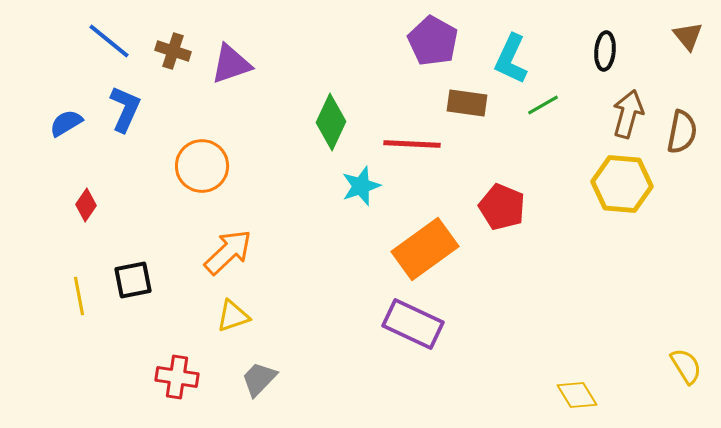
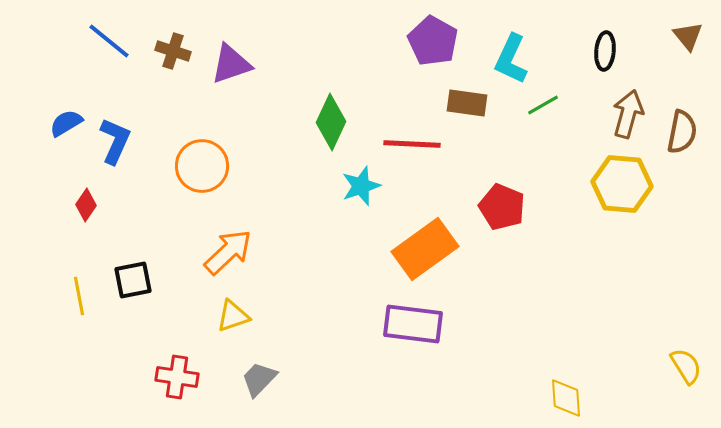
blue L-shape: moved 10 px left, 32 px down
purple rectangle: rotated 18 degrees counterclockwise
yellow diamond: moved 11 px left, 3 px down; rotated 27 degrees clockwise
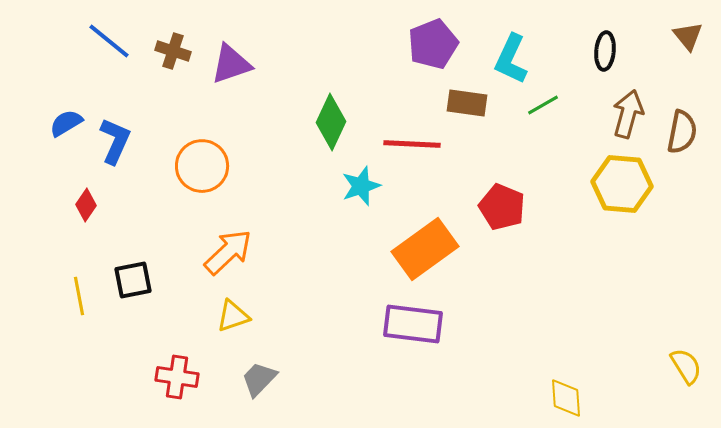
purple pentagon: moved 3 px down; rotated 21 degrees clockwise
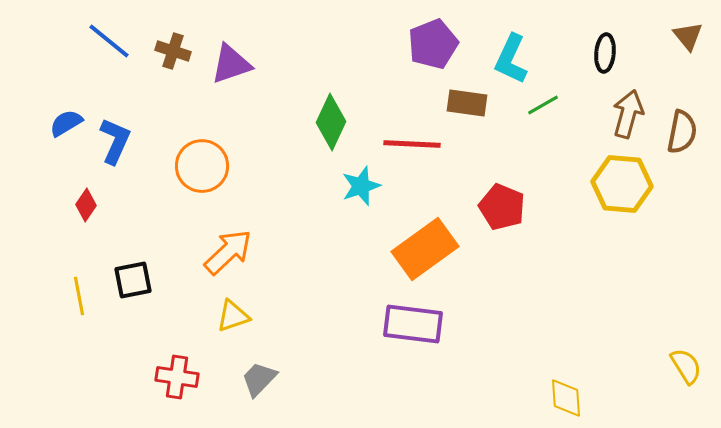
black ellipse: moved 2 px down
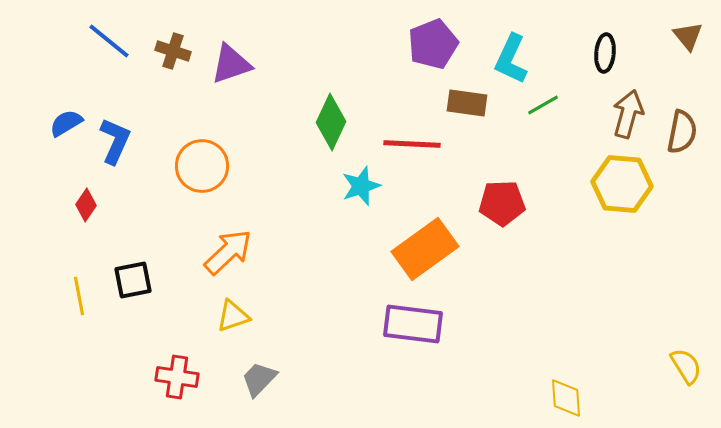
red pentagon: moved 4 px up; rotated 24 degrees counterclockwise
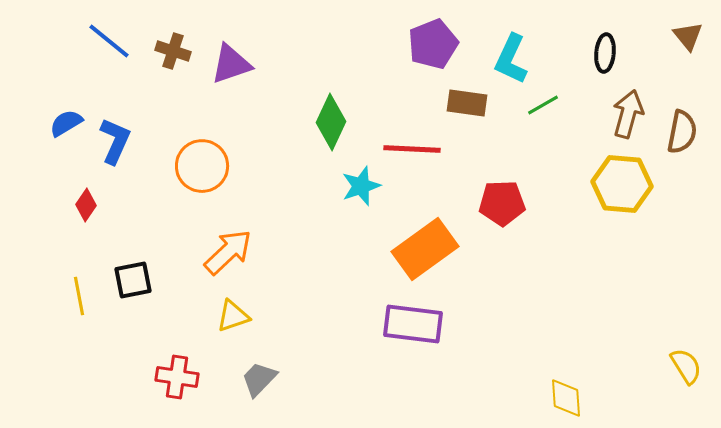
red line: moved 5 px down
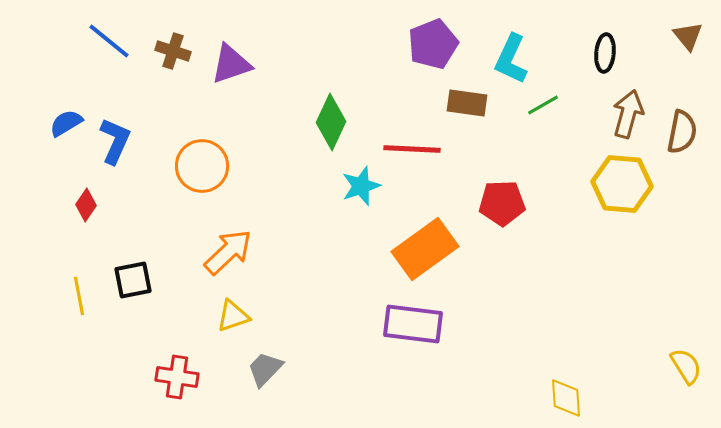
gray trapezoid: moved 6 px right, 10 px up
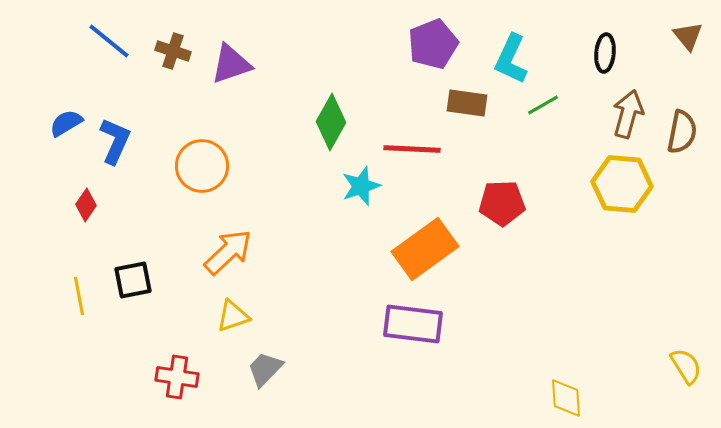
green diamond: rotated 4 degrees clockwise
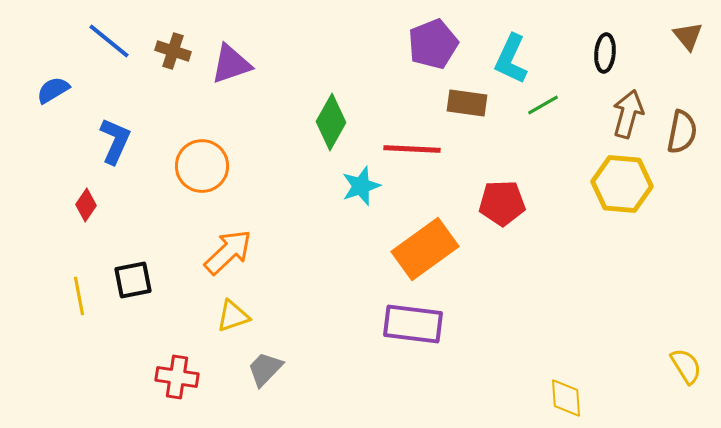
blue semicircle: moved 13 px left, 33 px up
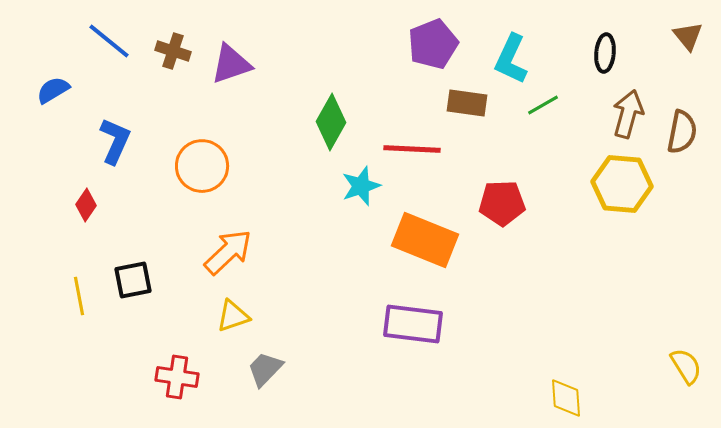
orange rectangle: moved 9 px up; rotated 58 degrees clockwise
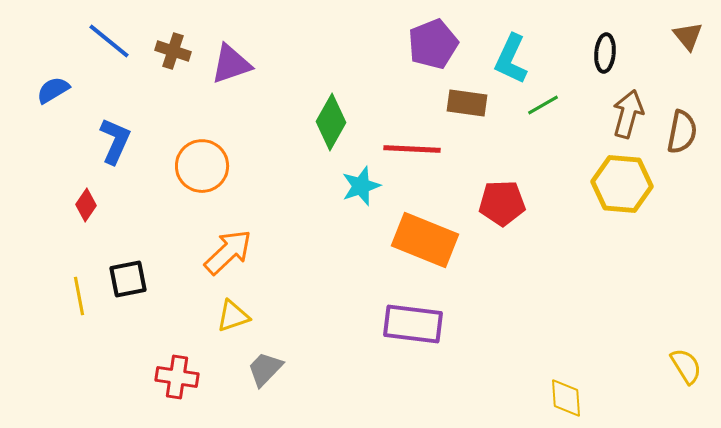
black square: moved 5 px left, 1 px up
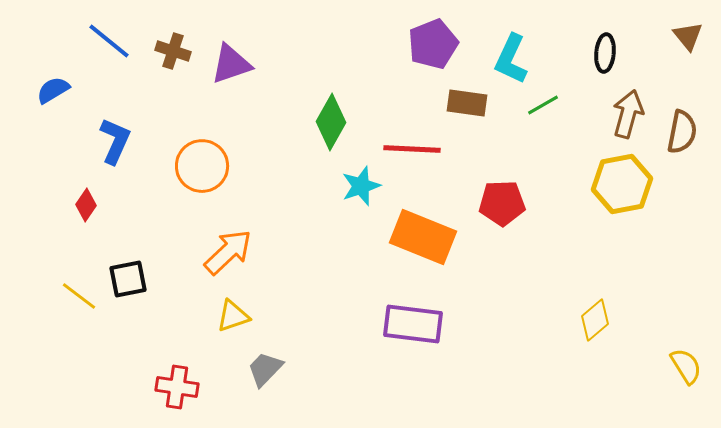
yellow hexagon: rotated 16 degrees counterclockwise
orange rectangle: moved 2 px left, 3 px up
yellow line: rotated 42 degrees counterclockwise
red cross: moved 10 px down
yellow diamond: moved 29 px right, 78 px up; rotated 54 degrees clockwise
